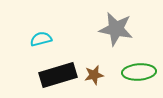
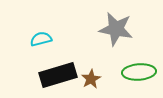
brown star: moved 3 px left, 4 px down; rotated 18 degrees counterclockwise
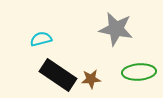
black rectangle: rotated 51 degrees clockwise
brown star: rotated 24 degrees clockwise
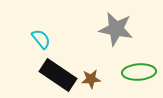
cyan semicircle: rotated 65 degrees clockwise
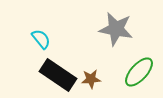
green ellipse: rotated 44 degrees counterclockwise
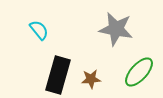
cyan semicircle: moved 2 px left, 9 px up
black rectangle: rotated 72 degrees clockwise
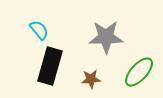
gray star: moved 10 px left, 8 px down; rotated 12 degrees counterclockwise
black rectangle: moved 8 px left, 9 px up
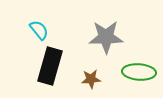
green ellipse: rotated 52 degrees clockwise
